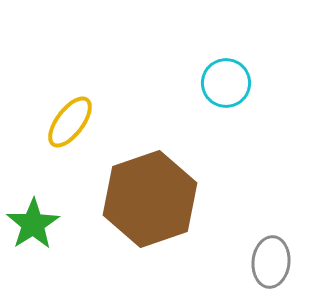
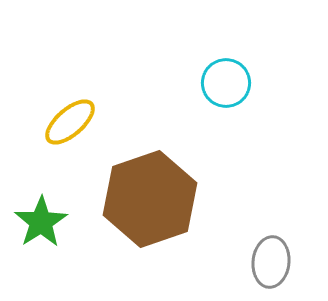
yellow ellipse: rotated 12 degrees clockwise
green star: moved 8 px right, 2 px up
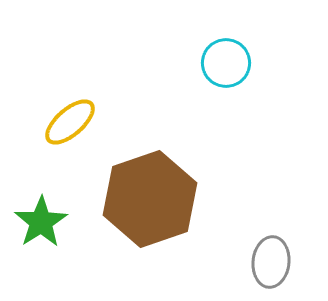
cyan circle: moved 20 px up
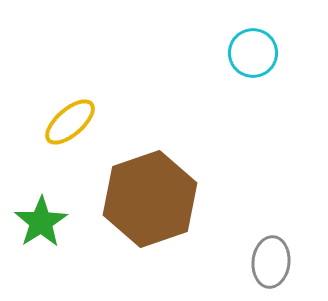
cyan circle: moved 27 px right, 10 px up
